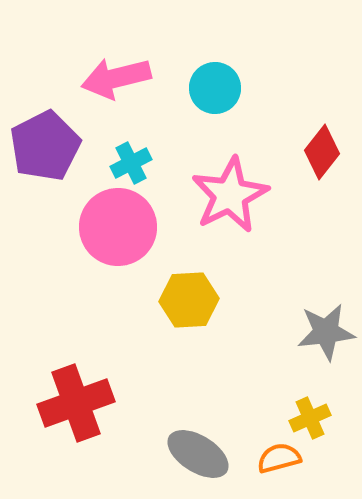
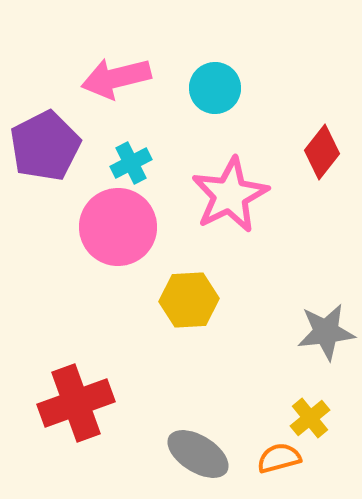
yellow cross: rotated 15 degrees counterclockwise
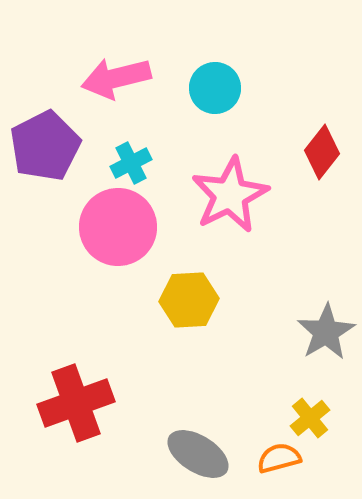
gray star: rotated 24 degrees counterclockwise
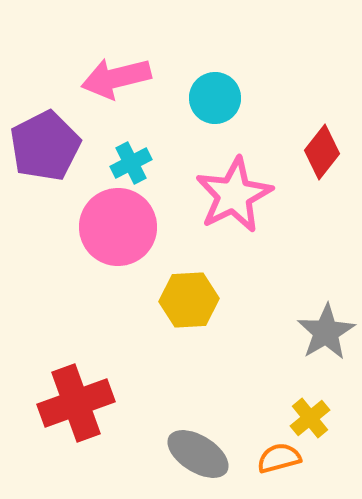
cyan circle: moved 10 px down
pink star: moved 4 px right
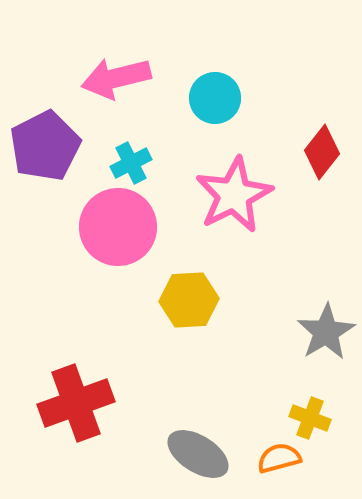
yellow cross: rotated 30 degrees counterclockwise
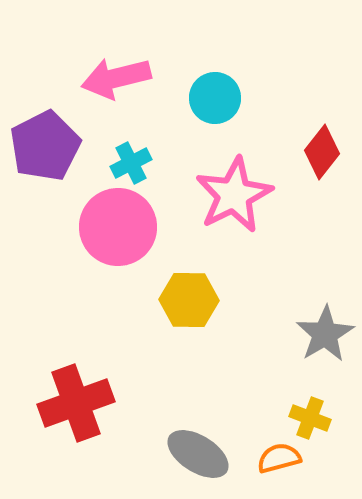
yellow hexagon: rotated 4 degrees clockwise
gray star: moved 1 px left, 2 px down
